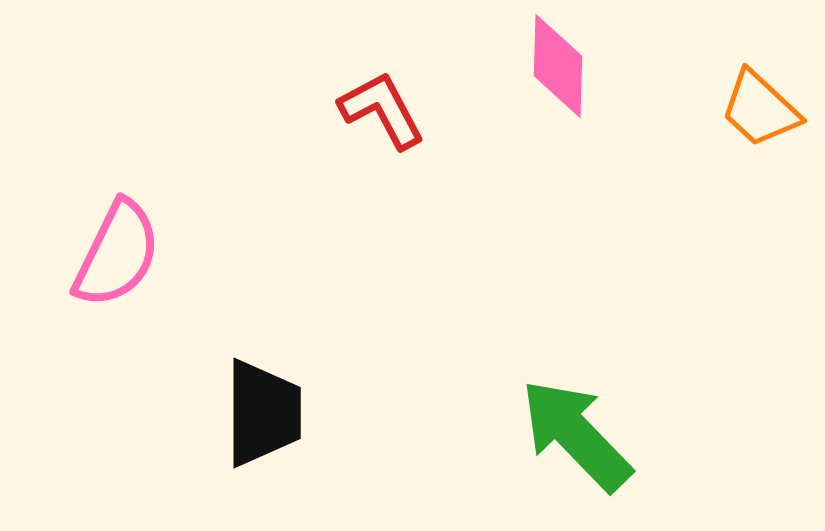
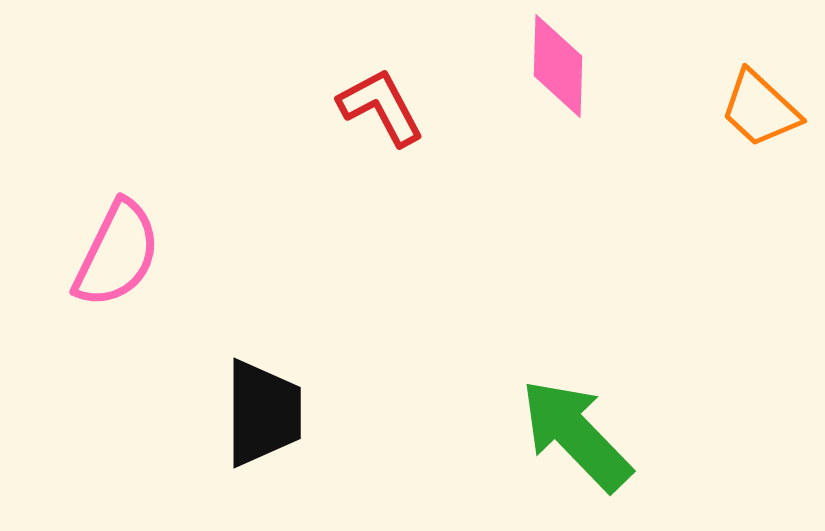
red L-shape: moved 1 px left, 3 px up
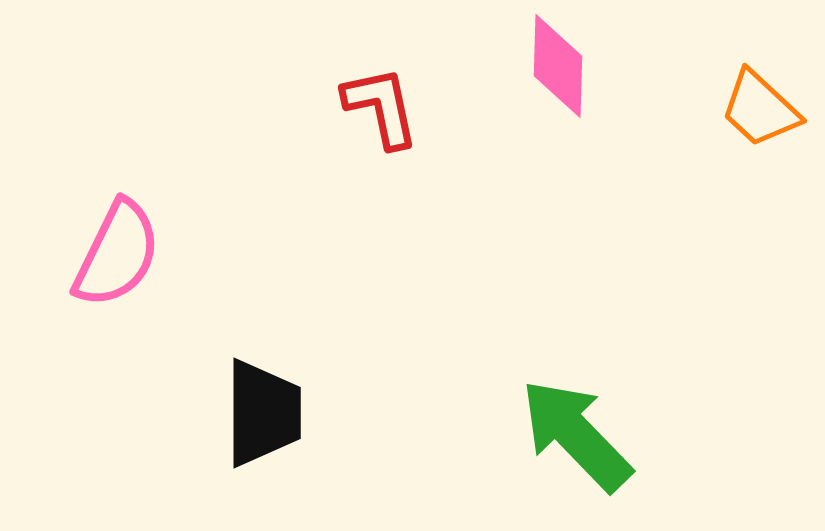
red L-shape: rotated 16 degrees clockwise
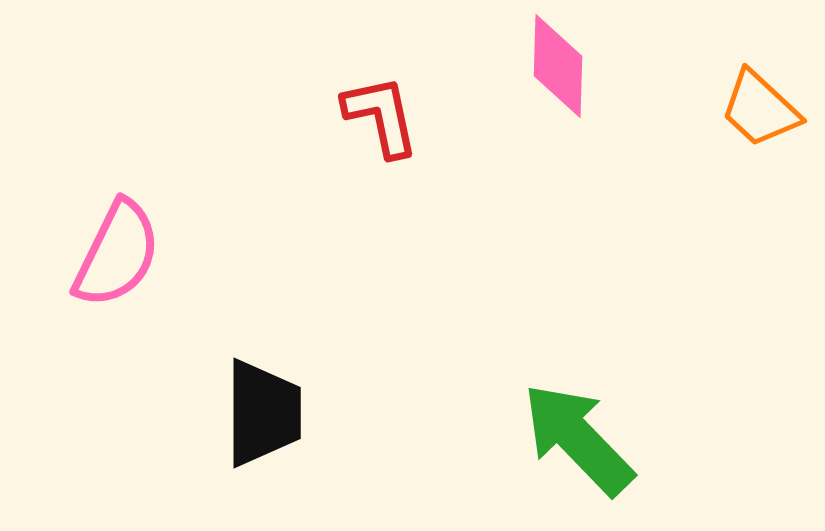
red L-shape: moved 9 px down
green arrow: moved 2 px right, 4 px down
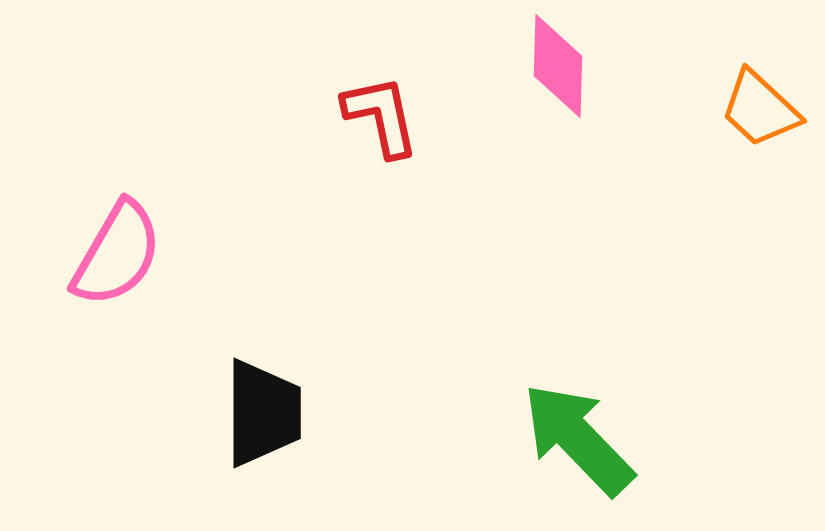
pink semicircle: rotated 4 degrees clockwise
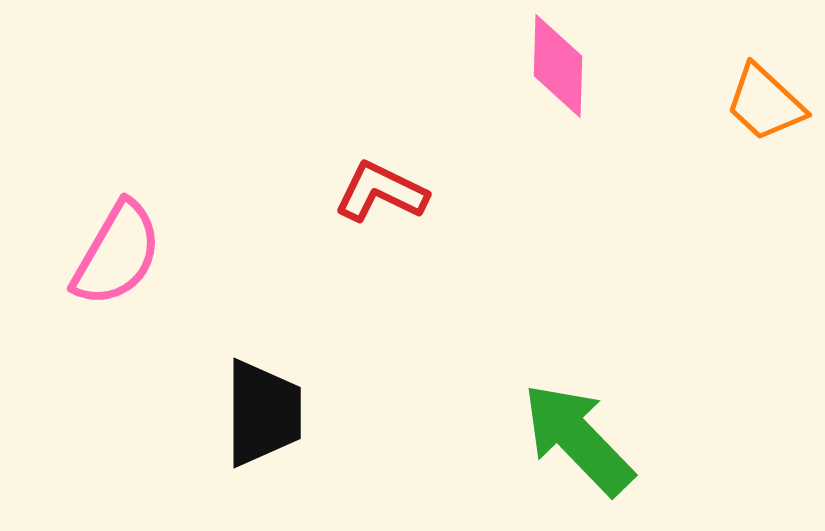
orange trapezoid: moved 5 px right, 6 px up
red L-shape: moved 76 px down; rotated 52 degrees counterclockwise
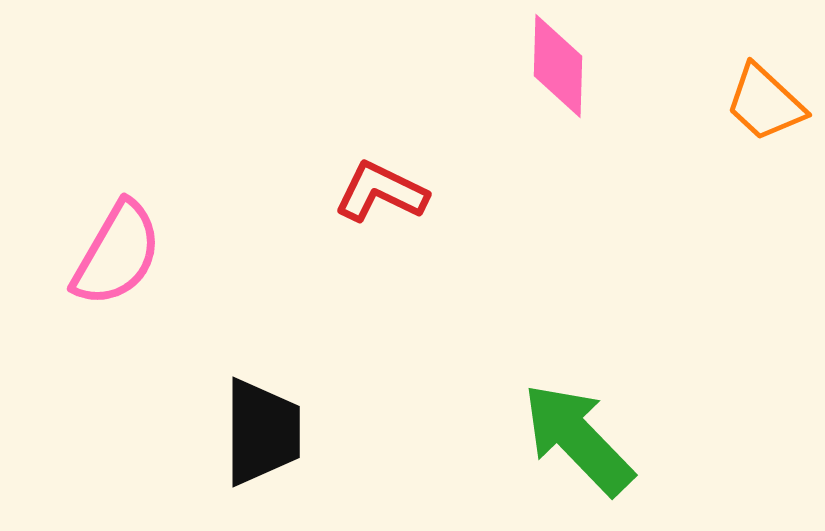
black trapezoid: moved 1 px left, 19 px down
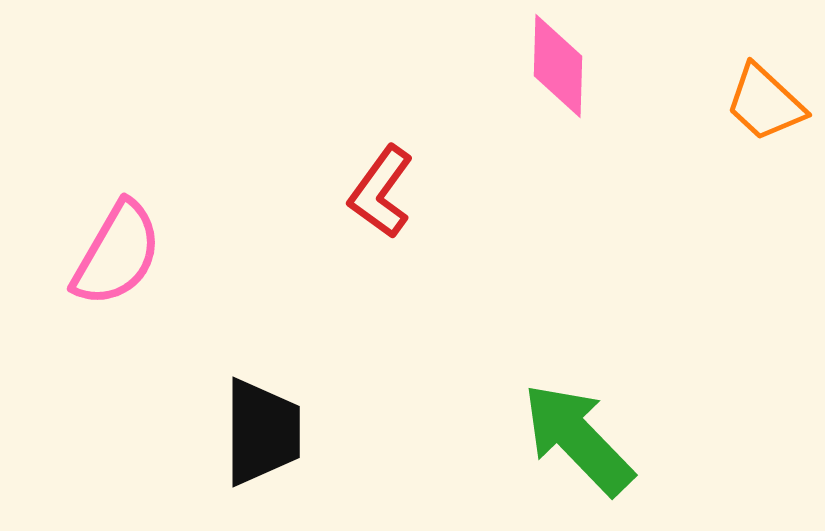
red L-shape: rotated 80 degrees counterclockwise
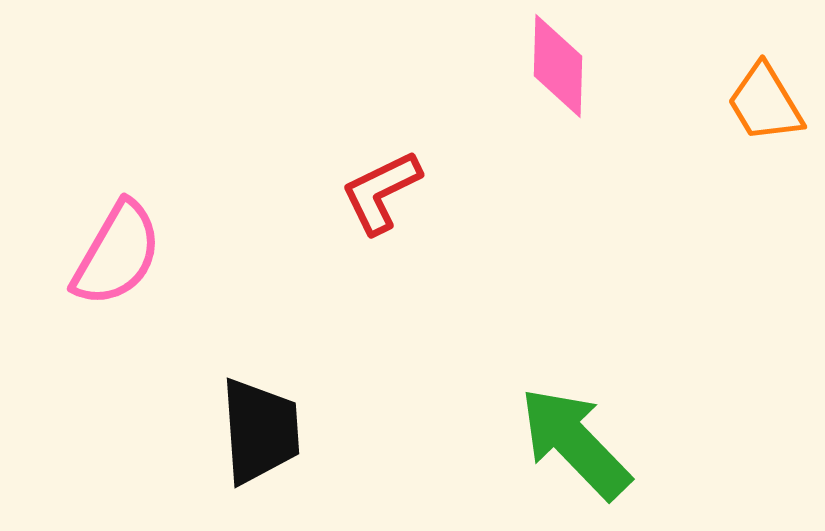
orange trapezoid: rotated 16 degrees clockwise
red L-shape: rotated 28 degrees clockwise
black trapezoid: moved 2 px left, 1 px up; rotated 4 degrees counterclockwise
green arrow: moved 3 px left, 4 px down
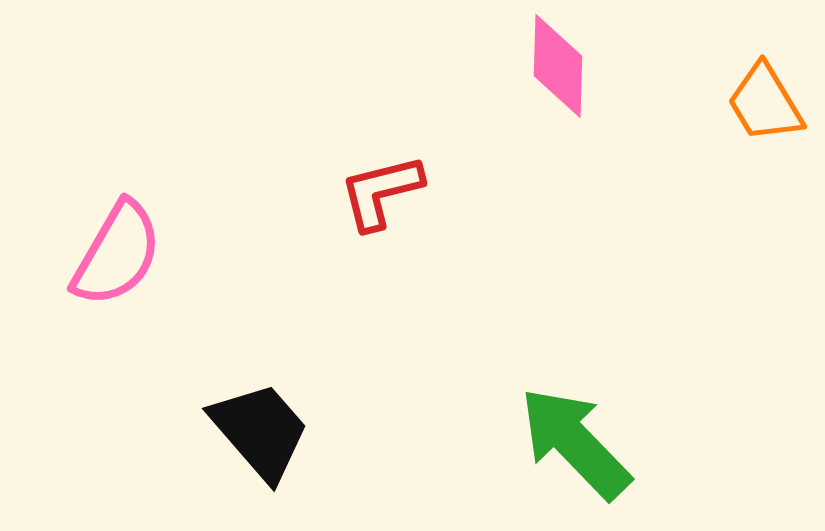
red L-shape: rotated 12 degrees clockwise
black trapezoid: rotated 37 degrees counterclockwise
